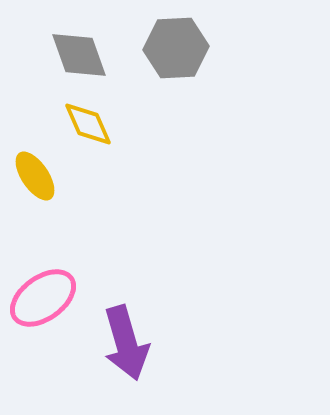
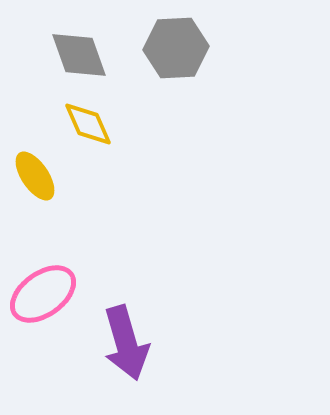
pink ellipse: moved 4 px up
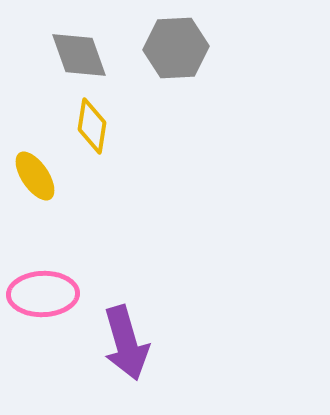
yellow diamond: moved 4 px right, 2 px down; rotated 32 degrees clockwise
pink ellipse: rotated 34 degrees clockwise
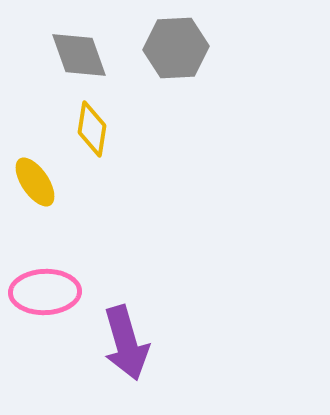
yellow diamond: moved 3 px down
yellow ellipse: moved 6 px down
pink ellipse: moved 2 px right, 2 px up
